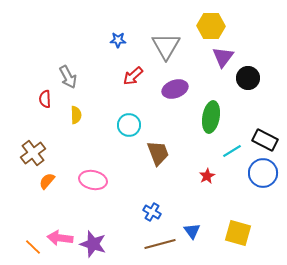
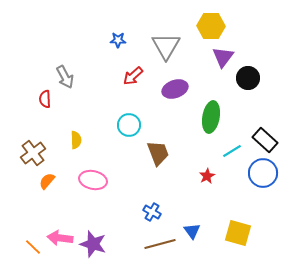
gray arrow: moved 3 px left
yellow semicircle: moved 25 px down
black rectangle: rotated 15 degrees clockwise
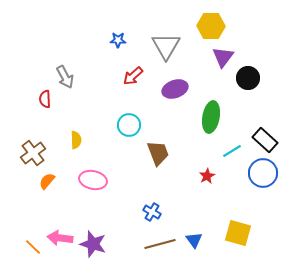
blue triangle: moved 2 px right, 9 px down
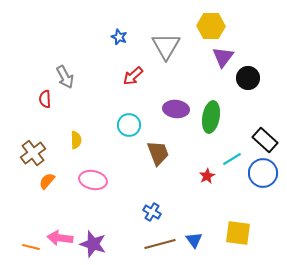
blue star: moved 1 px right, 3 px up; rotated 21 degrees clockwise
purple ellipse: moved 1 px right, 20 px down; rotated 25 degrees clockwise
cyan line: moved 8 px down
yellow square: rotated 8 degrees counterclockwise
orange line: moved 2 px left; rotated 30 degrees counterclockwise
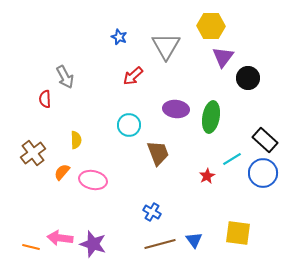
orange semicircle: moved 15 px right, 9 px up
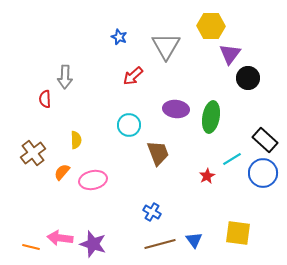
purple triangle: moved 7 px right, 3 px up
gray arrow: rotated 30 degrees clockwise
pink ellipse: rotated 24 degrees counterclockwise
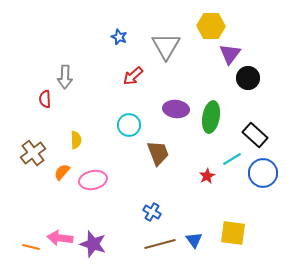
black rectangle: moved 10 px left, 5 px up
yellow square: moved 5 px left
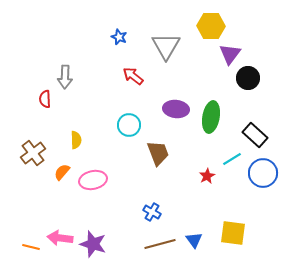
red arrow: rotated 80 degrees clockwise
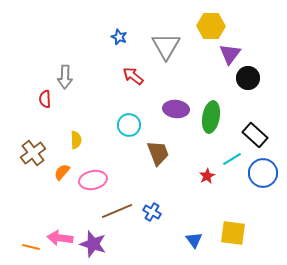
brown line: moved 43 px left, 33 px up; rotated 8 degrees counterclockwise
